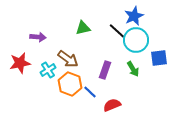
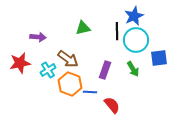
black line: rotated 48 degrees clockwise
blue line: rotated 40 degrees counterclockwise
red semicircle: rotated 72 degrees clockwise
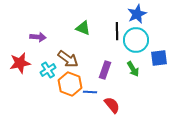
blue star: moved 3 px right, 2 px up
green triangle: rotated 35 degrees clockwise
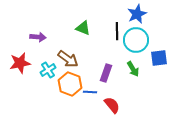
purple rectangle: moved 1 px right, 3 px down
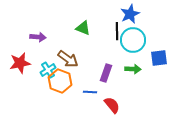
blue star: moved 7 px left
cyan circle: moved 3 px left
green arrow: rotated 56 degrees counterclockwise
orange hexagon: moved 10 px left, 3 px up
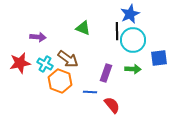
cyan cross: moved 3 px left, 6 px up; rotated 28 degrees counterclockwise
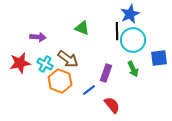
green triangle: moved 1 px left
green arrow: rotated 63 degrees clockwise
blue line: moved 1 px left, 2 px up; rotated 40 degrees counterclockwise
